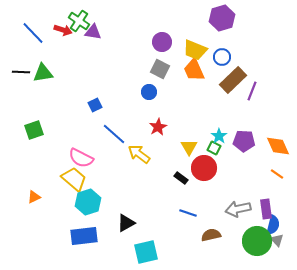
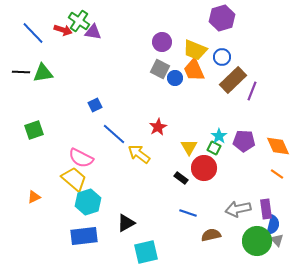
blue circle at (149, 92): moved 26 px right, 14 px up
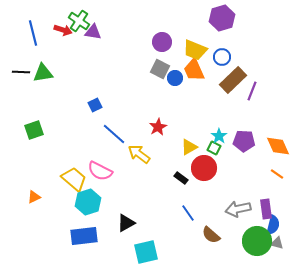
blue line at (33, 33): rotated 30 degrees clockwise
yellow triangle at (189, 147): rotated 30 degrees clockwise
pink semicircle at (81, 158): moved 19 px right, 13 px down
blue line at (188, 213): rotated 36 degrees clockwise
brown semicircle at (211, 235): rotated 126 degrees counterclockwise
gray triangle at (277, 240): moved 3 px down; rotated 32 degrees counterclockwise
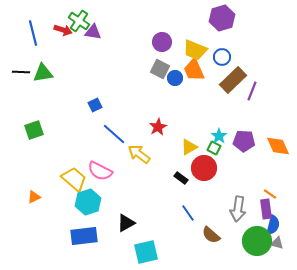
orange line at (277, 174): moved 7 px left, 20 px down
gray arrow at (238, 209): rotated 70 degrees counterclockwise
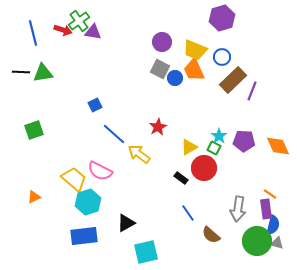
green cross at (79, 21): rotated 20 degrees clockwise
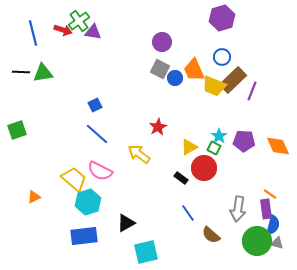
yellow trapezoid at (195, 50): moved 19 px right, 36 px down
green square at (34, 130): moved 17 px left
blue line at (114, 134): moved 17 px left
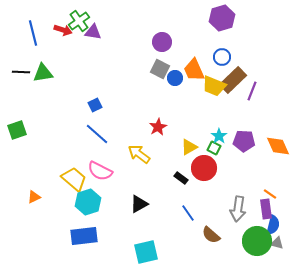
black triangle at (126, 223): moved 13 px right, 19 px up
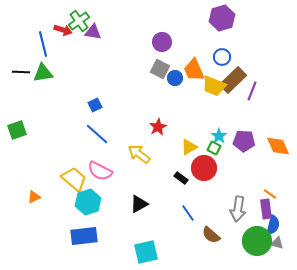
blue line at (33, 33): moved 10 px right, 11 px down
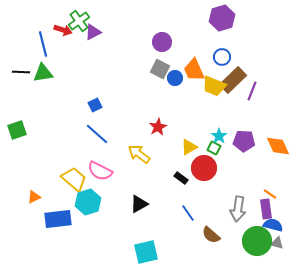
purple triangle at (93, 32): rotated 36 degrees counterclockwise
blue semicircle at (273, 225): rotated 90 degrees counterclockwise
blue rectangle at (84, 236): moved 26 px left, 17 px up
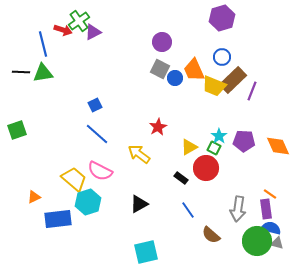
red circle at (204, 168): moved 2 px right
blue line at (188, 213): moved 3 px up
blue semicircle at (273, 225): moved 2 px left, 3 px down
